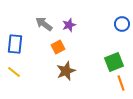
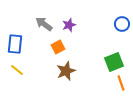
yellow line: moved 3 px right, 2 px up
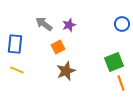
yellow line: rotated 16 degrees counterclockwise
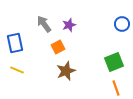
gray arrow: rotated 18 degrees clockwise
blue rectangle: moved 1 px up; rotated 18 degrees counterclockwise
orange line: moved 5 px left, 5 px down
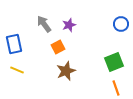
blue circle: moved 1 px left
blue rectangle: moved 1 px left, 1 px down
